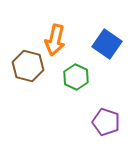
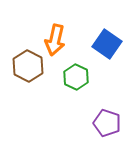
brown hexagon: rotated 12 degrees clockwise
purple pentagon: moved 1 px right, 1 px down
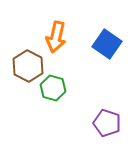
orange arrow: moved 1 px right, 3 px up
green hexagon: moved 23 px left, 11 px down; rotated 10 degrees counterclockwise
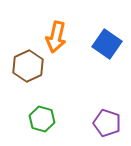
brown hexagon: rotated 8 degrees clockwise
green hexagon: moved 11 px left, 31 px down
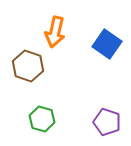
orange arrow: moved 1 px left, 5 px up
brown hexagon: rotated 16 degrees counterclockwise
purple pentagon: moved 1 px up
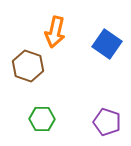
green hexagon: rotated 15 degrees counterclockwise
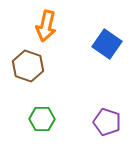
orange arrow: moved 9 px left, 6 px up
